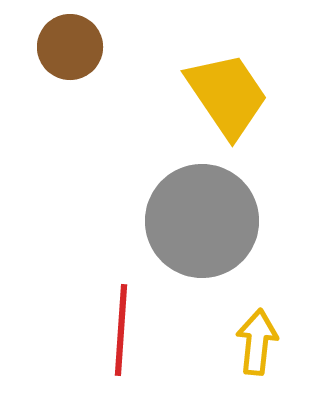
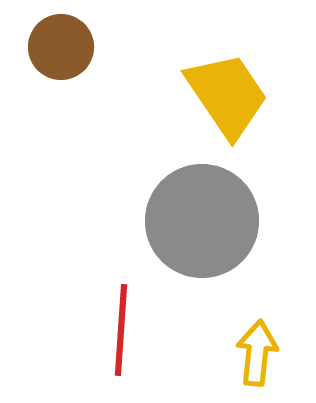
brown circle: moved 9 px left
yellow arrow: moved 11 px down
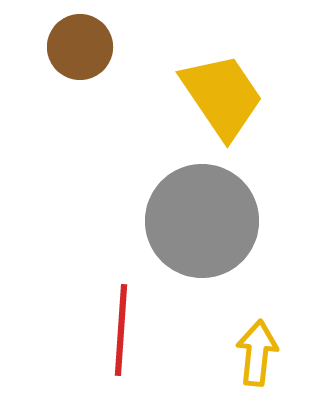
brown circle: moved 19 px right
yellow trapezoid: moved 5 px left, 1 px down
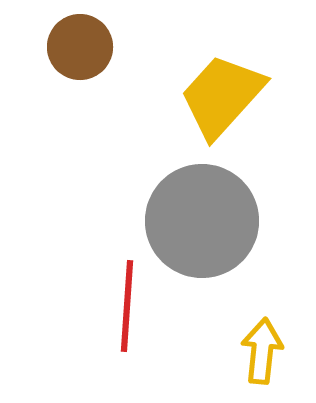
yellow trapezoid: rotated 104 degrees counterclockwise
red line: moved 6 px right, 24 px up
yellow arrow: moved 5 px right, 2 px up
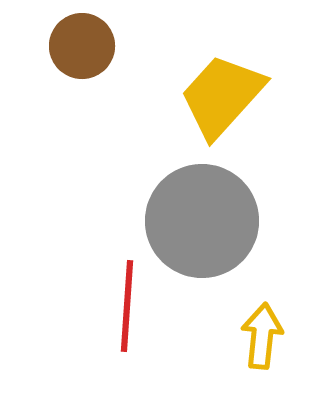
brown circle: moved 2 px right, 1 px up
yellow arrow: moved 15 px up
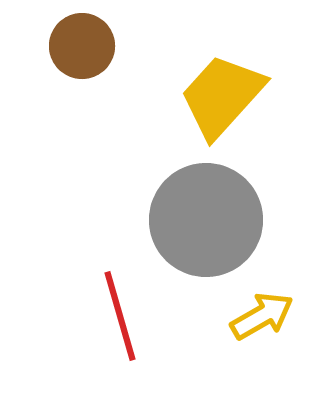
gray circle: moved 4 px right, 1 px up
red line: moved 7 px left, 10 px down; rotated 20 degrees counterclockwise
yellow arrow: moved 20 px up; rotated 54 degrees clockwise
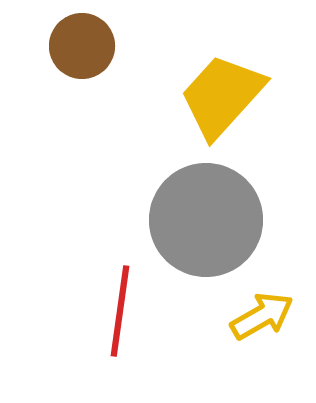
red line: moved 5 px up; rotated 24 degrees clockwise
